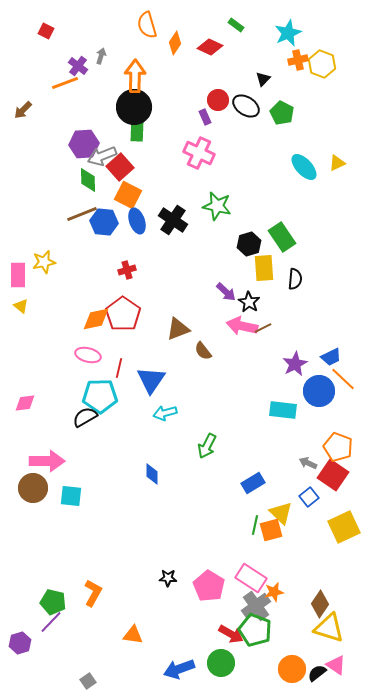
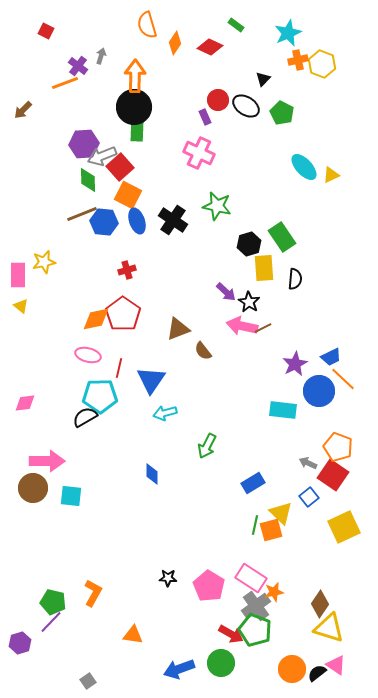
yellow triangle at (337, 163): moved 6 px left, 12 px down
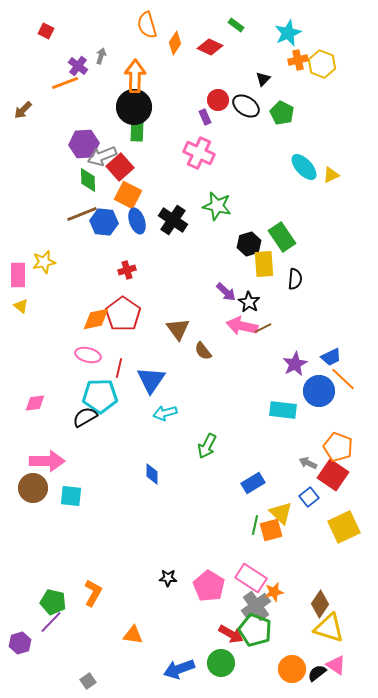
yellow rectangle at (264, 268): moved 4 px up
brown triangle at (178, 329): rotated 45 degrees counterclockwise
pink diamond at (25, 403): moved 10 px right
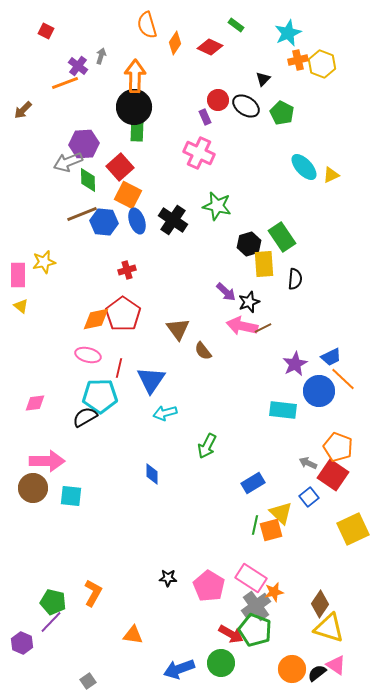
gray arrow at (102, 156): moved 34 px left, 6 px down
black star at (249, 302): rotated 20 degrees clockwise
yellow square at (344, 527): moved 9 px right, 2 px down
purple hexagon at (20, 643): moved 2 px right; rotated 20 degrees counterclockwise
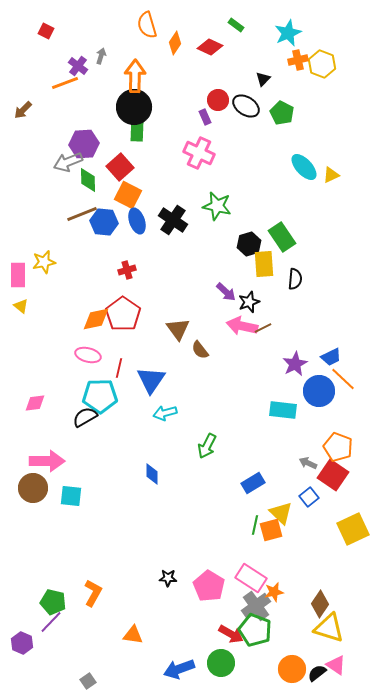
brown semicircle at (203, 351): moved 3 px left, 1 px up
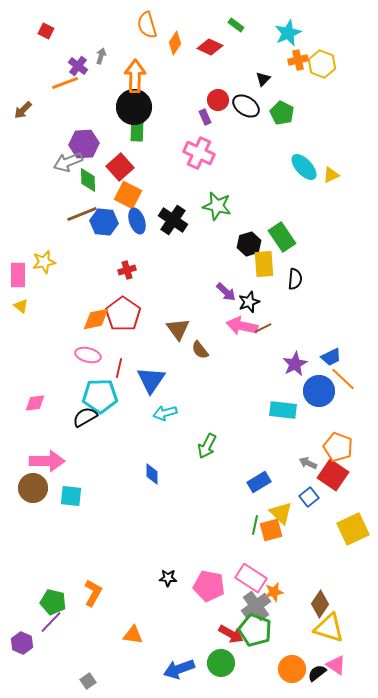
blue rectangle at (253, 483): moved 6 px right, 1 px up
pink pentagon at (209, 586): rotated 20 degrees counterclockwise
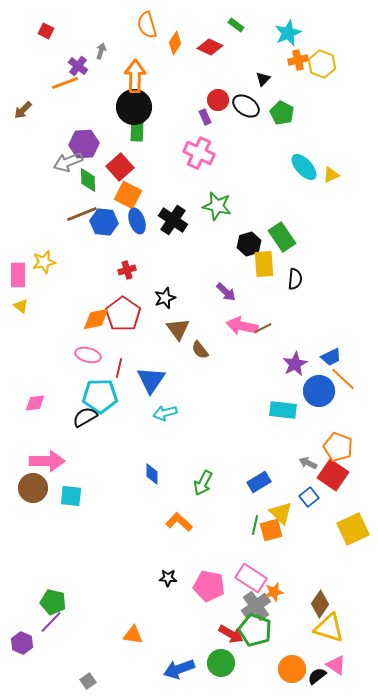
gray arrow at (101, 56): moved 5 px up
black star at (249, 302): moved 84 px left, 4 px up
green arrow at (207, 446): moved 4 px left, 37 px down
orange L-shape at (93, 593): moved 86 px right, 71 px up; rotated 76 degrees counterclockwise
black semicircle at (317, 673): moved 3 px down
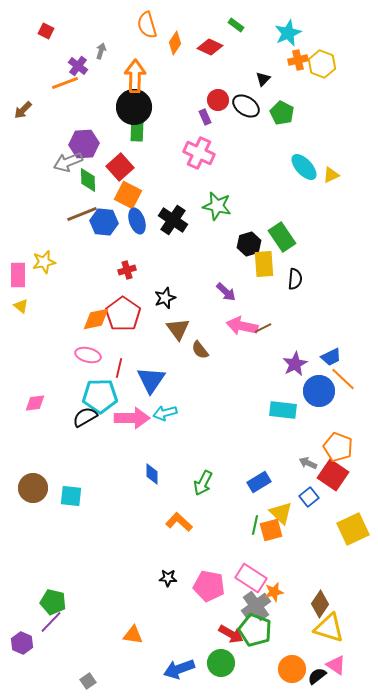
pink arrow at (47, 461): moved 85 px right, 43 px up
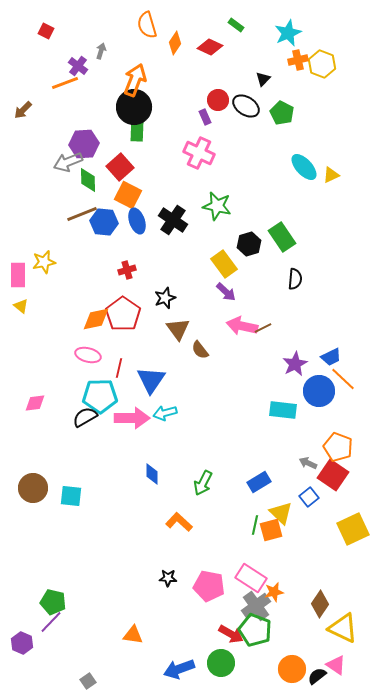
orange arrow at (135, 76): moved 4 px down; rotated 20 degrees clockwise
yellow rectangle at (264, 264): moved 40 px left; rotated 32 degrees counterclockwise
yellow triangle at (329, 628): moved 14 px right; rotated 8 degrees clockwise
